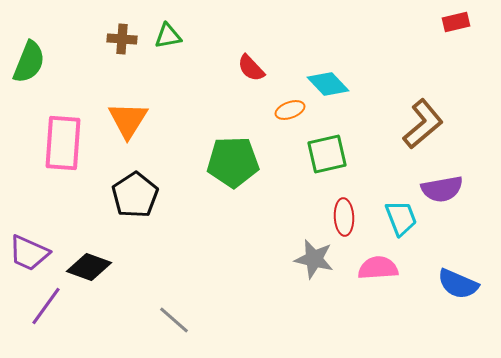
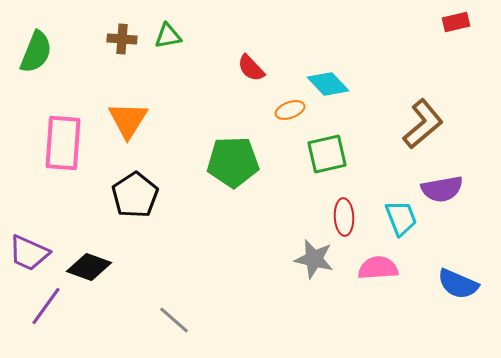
green semicircle: moved 7 px right, 10 px up
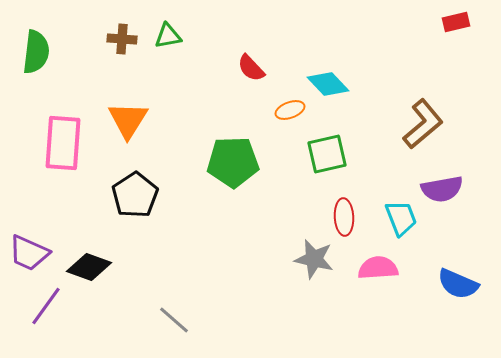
green semicircle: rotated 15 degrees counterclockwise
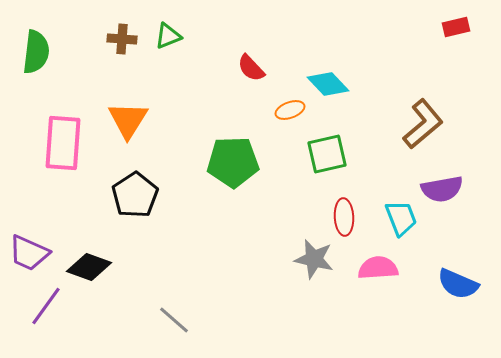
red rectangle: moved 5 px down
green triangle: rotated 12 degrees counterclockwise
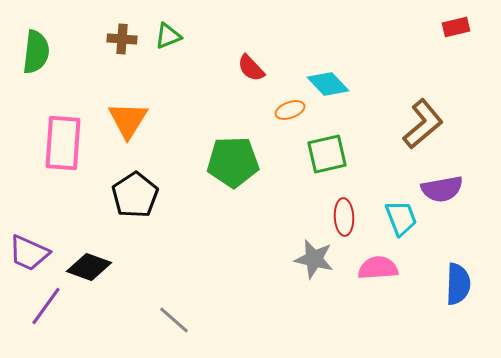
blue semicircle: rotated 111 degrees counterclockwise
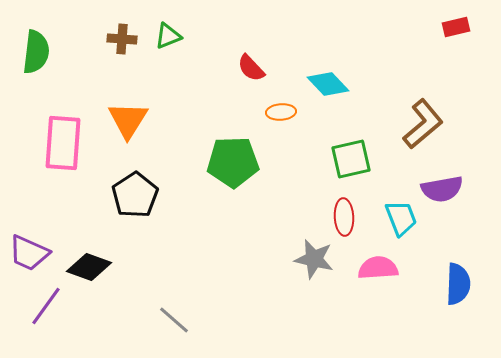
orange ellipse: moved 9 px left, 2 px down; rotated 16 degrees clockwise
green square: moved 24 px right, 5 px down
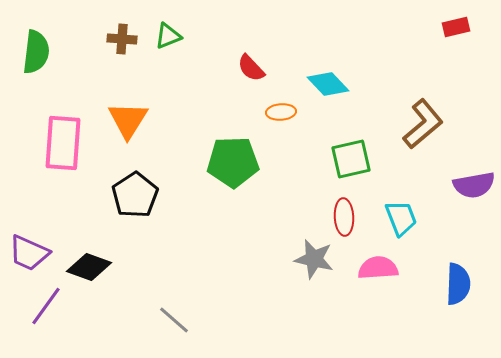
purple semicircle: moved 32 px right, 4 px up
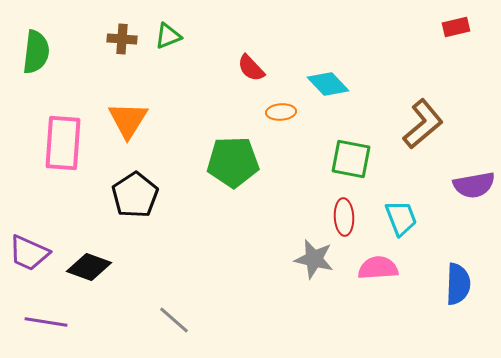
green square: rotated 24 degrees clockwise
purple line: moved 16 px down; rotated 63 degrees clockwise
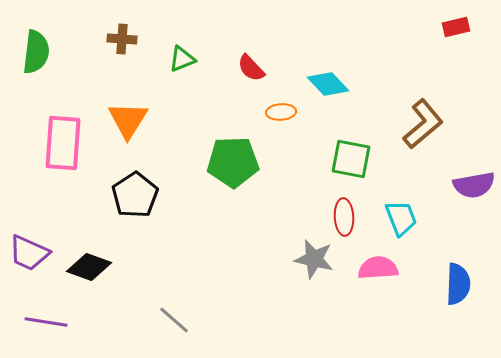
green triangle: moved 14 px right, 23 px down
